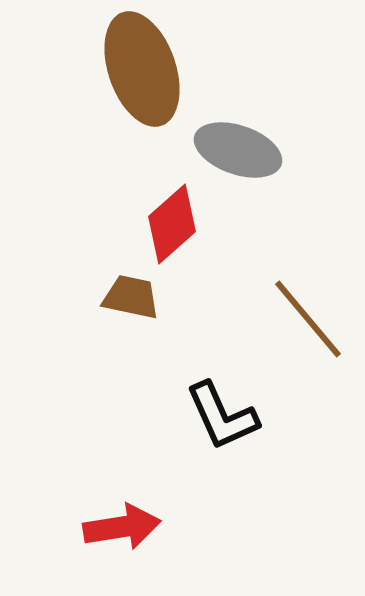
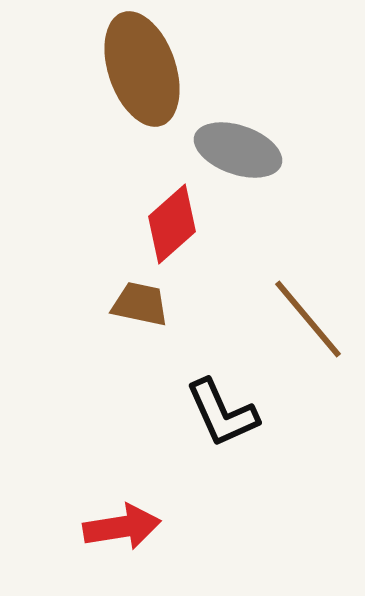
brown trapezoid: moved 9 px right, 7 px down
black L-shape: moved 3 px up
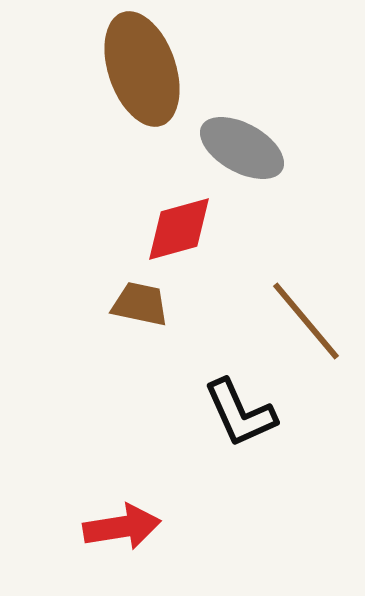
gray ellipse: moved 4 px right, 2 px up; rotated 10 degrees clockwise
red diamond: moved 7 px right, 5 px down; rotated 26 degrees clockwise
brown line: moved 2 px left, 2 px down
black L-shape: moved 18 px right
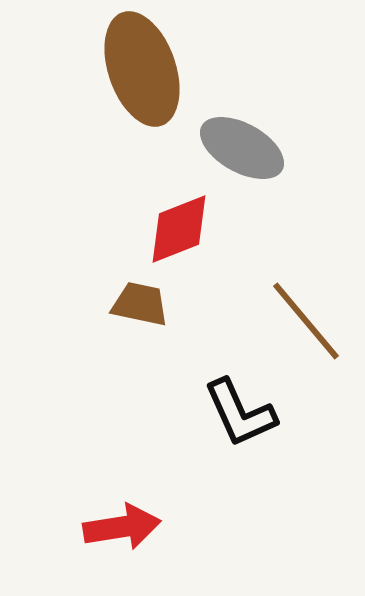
red diamond: rotated 6 degrees counterclockwise
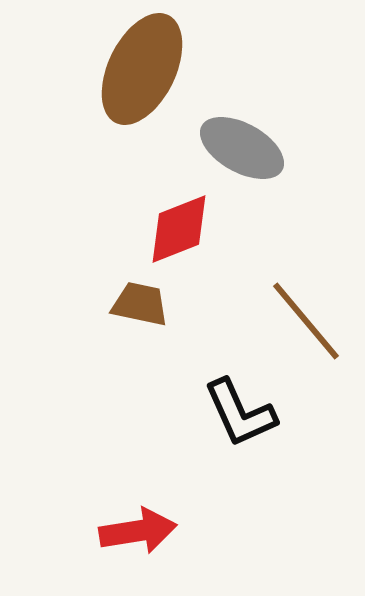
brown ellipse: rotated 45 degrees clockwise
red arrow: moved 16 px right, 4 px down
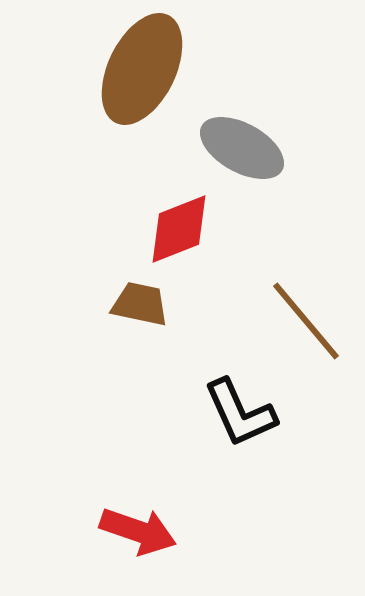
red arrow: rotated 28 degrees clockwise
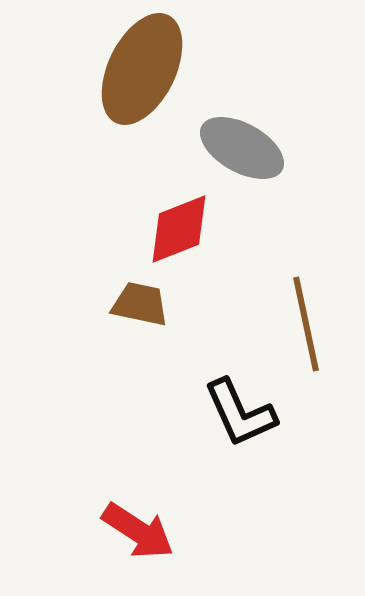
brown line: moved 3 px down; rotated 28 degrees clockwise
red arrow: rotated 14 degrees clockwise
